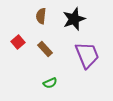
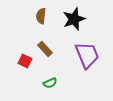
red square: moved 7 px right, 19 px down; rotated 24 degrees counterclockwise
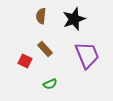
green semicircle: moved 1 px down
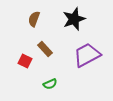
brown semicircle: moved 7 px left, 3 px down; rotated 14 degrees clockwise
purple trapezoid: rotated 96 degrees counterclockwise
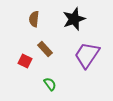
brown semicircle: rotated 14 degrees counterclockwise
purple trapezoid: rotated 28 degrees counterclockwise
green semicircle: rotated 104 degrees counterclockwise
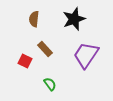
purple trapezoid: moved 1 px left
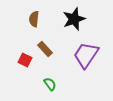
red square: moved 1 px up
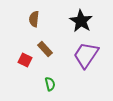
black star: moved 7 px right, 2 px down; rotated 20 degrees counterclockwise
green semicircle: rotated 24 degrees clockwise
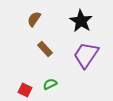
brown semicircle: rotated 28 degrees clockwise
red square: moved 30 px down
green semicircle: rotated 104 degrees counterclockwise
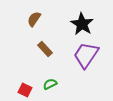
black star: moved 1 px right, 3 px down
